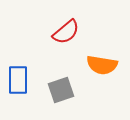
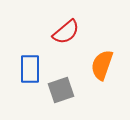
orange semicircle: rotated 100 degrees clockwise
blue rectangle: moved 12 px right, 11 px up
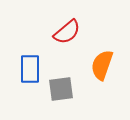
red semicircle: moved 1 px right
gray square: moved 1 px up; rotated 12 degrees clockwise
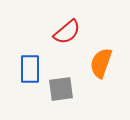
orange semicircle: moved 1 px left, 2 px up
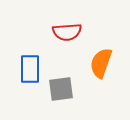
red semicircle: rotated 36 degrees clockwise
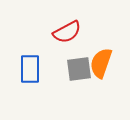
red semicircle: rotated 24 degrees counterclockwise
gray square: moved 18 px right, 20 px up
